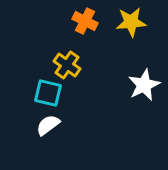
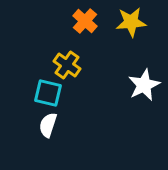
orange cross: rotated 15 degrees clockwise
white semicircle: rotated 35 degrees counterclockwise
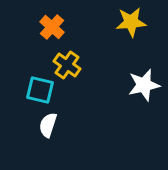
orange cross: moved 33 px left, 6 px down
white star: rotated 12 degrees clockwise
cyan square: moved 8 px left, 3 px up
